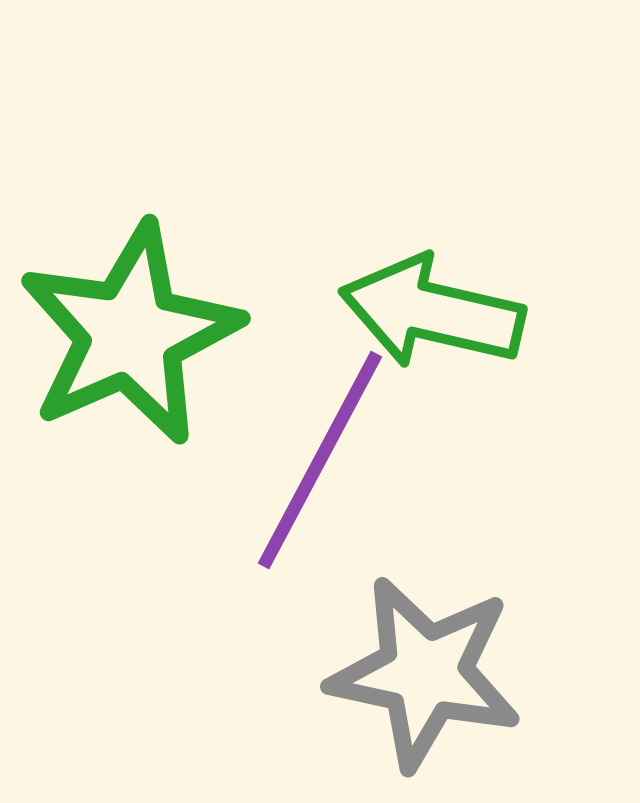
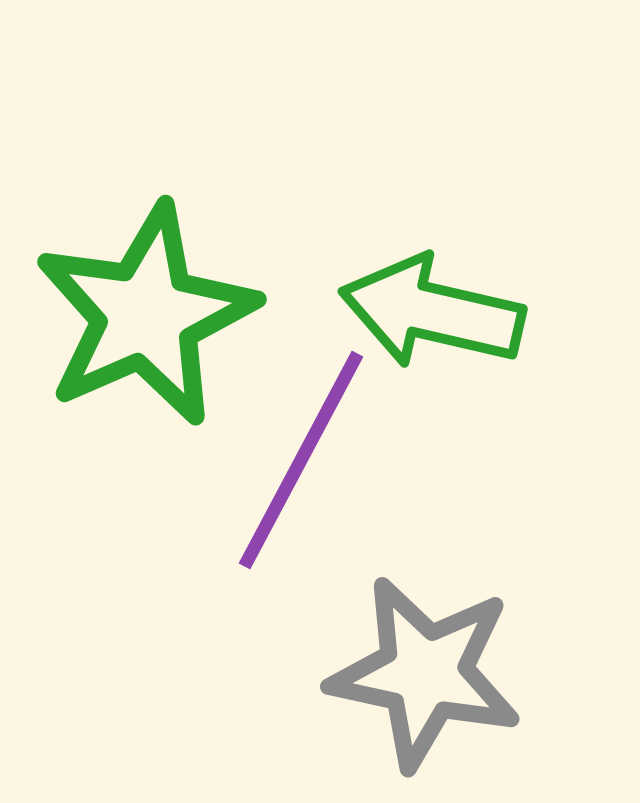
green star: moved 16 px right, 19 px up
purple line: moved 19 px left
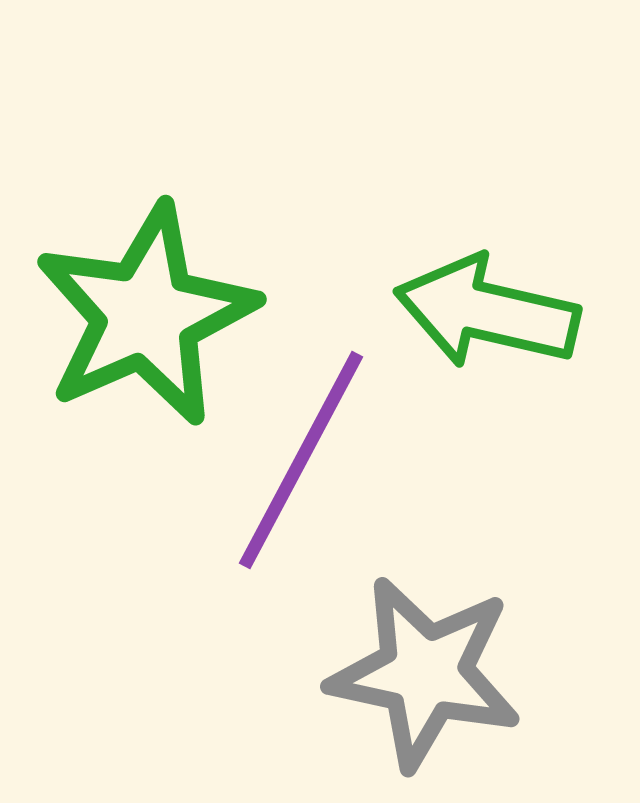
green arrow: moved 55 px right
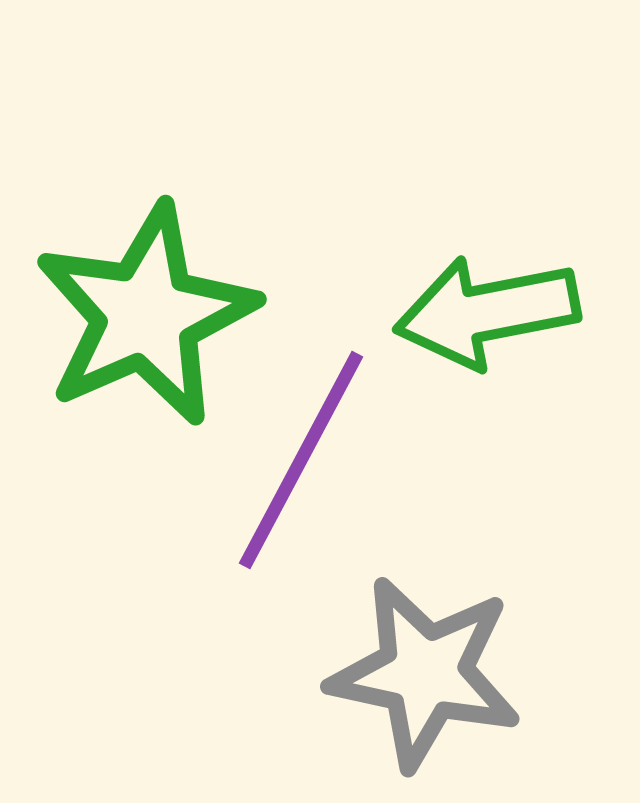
green arrow: rotated 24 degrees counterclockwise
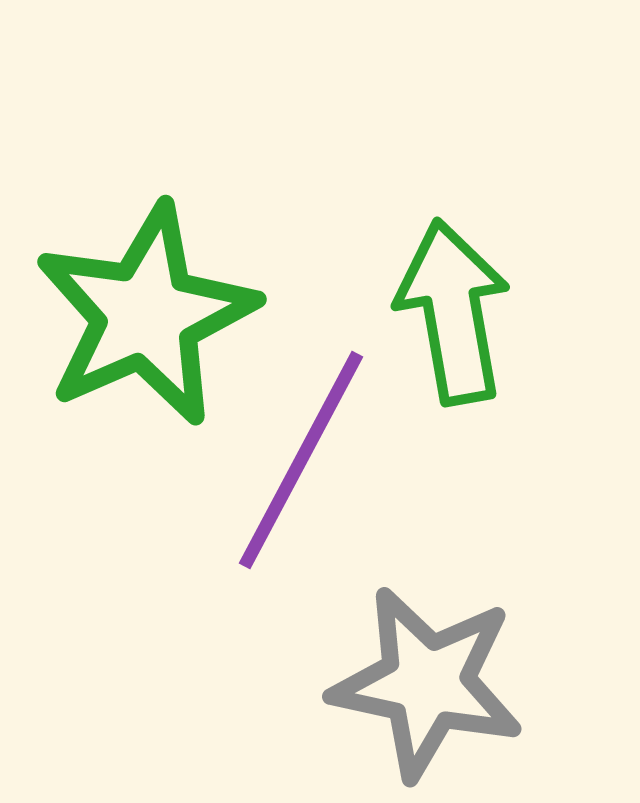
green arrow: moved 34 px left; rotated 91 degrees clockwise
gray star: moved 2 px right, 10 px down
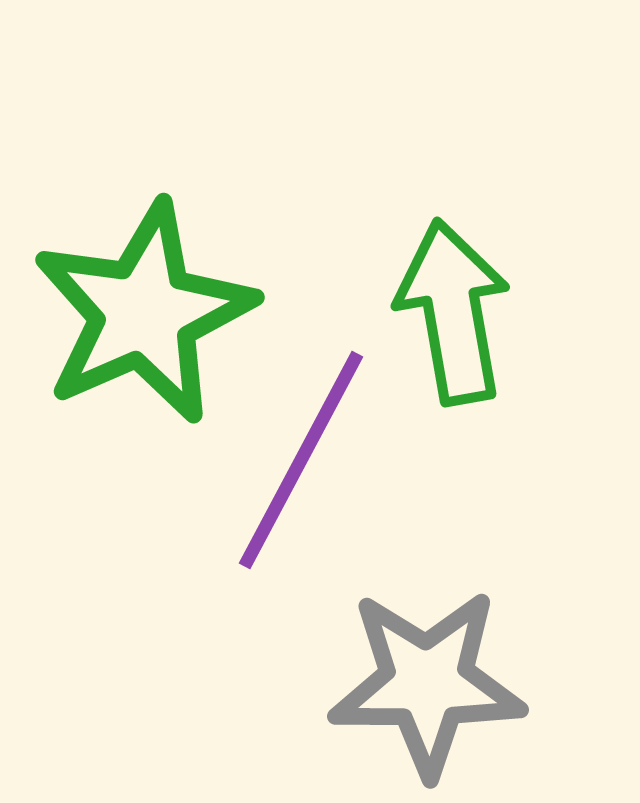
green star: moved 2 px left, 2 px up
gray star: rotated 12 degrees counterclockwise
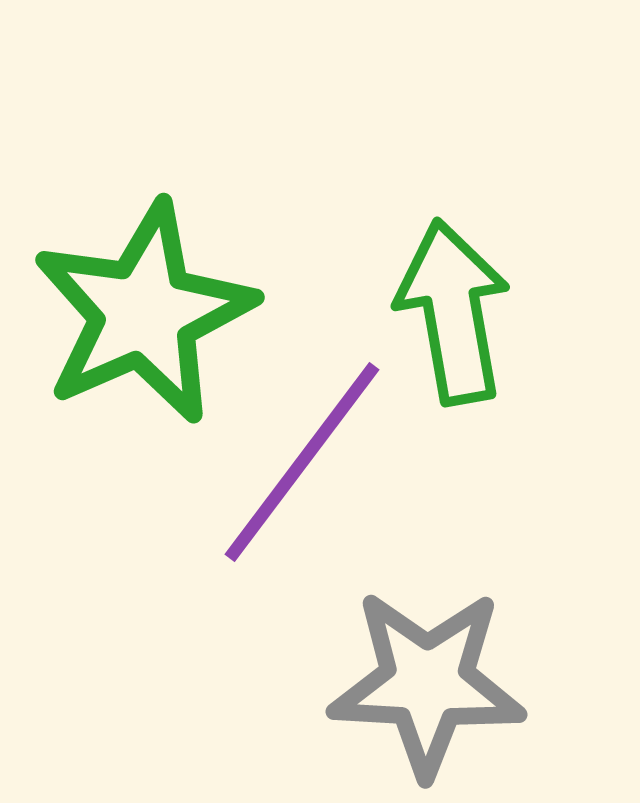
purple line: moved 1 px right, 2 px down; rotated 9 degrees clockwise
gray star: rotated 3 degrees clockwise
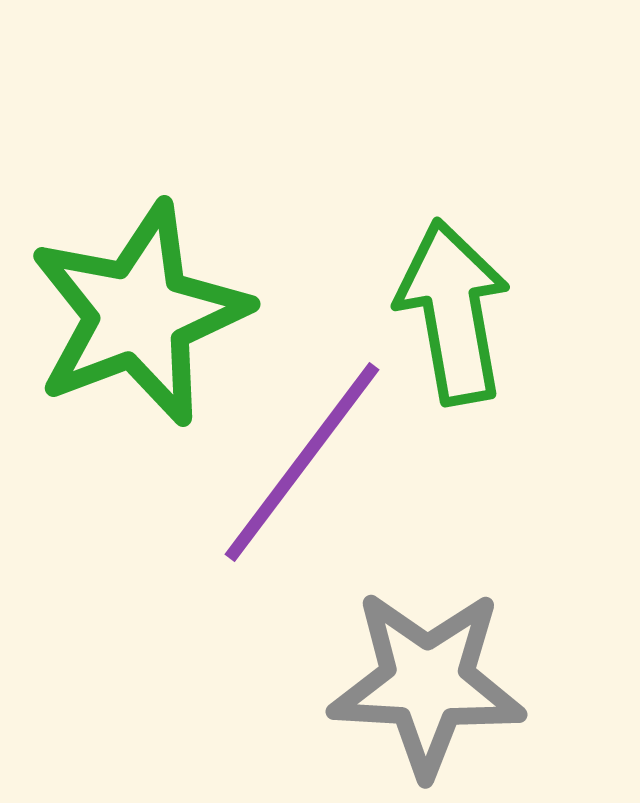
green star: moved 5 px left, 1 px down; rotated 3 degrees clockwise
